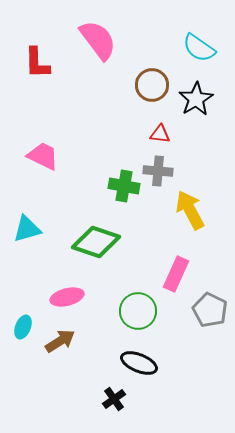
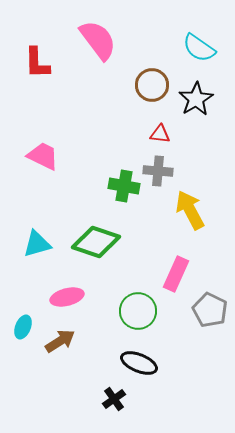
cyan triangle: moved 10 px right, 15 px down
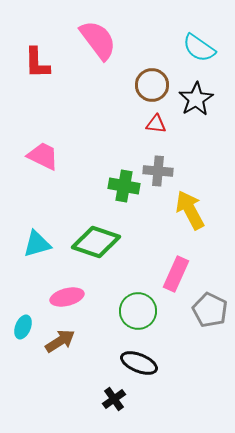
red triangle: moved 4 px left, 10 px up
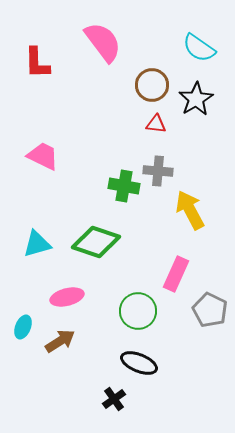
pink semicircle: moved 5 px right, 2 px down
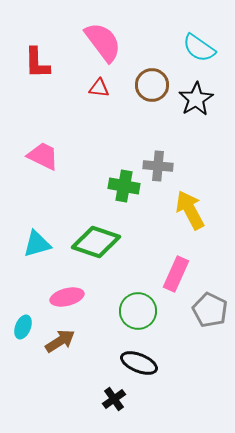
red triangle: moved 57 px left, 36 px up
gray cross: moved 5 px up
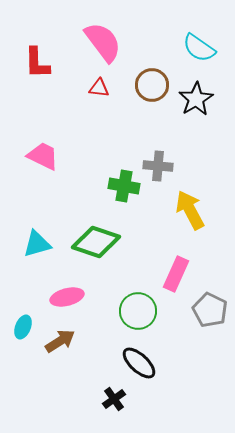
black ellipse: rotated 21 degrees clockwise
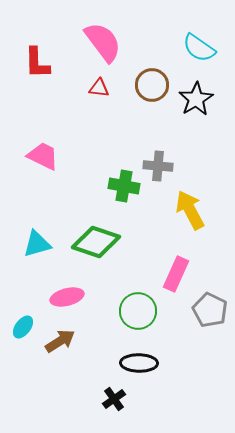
cyan ellipse: rotated 15 degrees clockwise
black ellipse: rotated 42 degrees counterclockwise
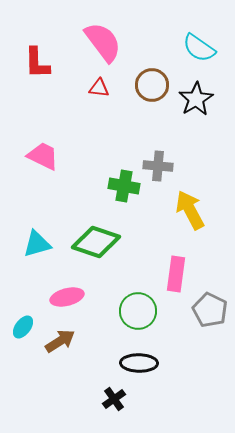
pink rectangle: rotated 16 degrees counterclockwise
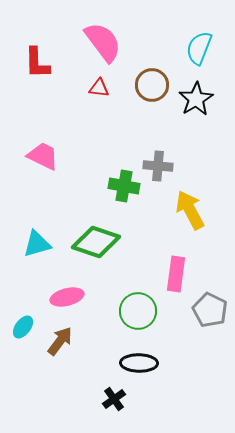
cyan semicircle: rotated 76 degrees clockwise
brown arrow: rotated 20 degrees counterclockwise
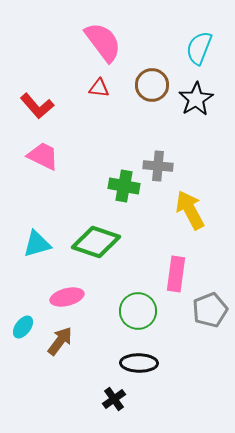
red L-shape: moved 43 px down; rotated 40 degrees counterclockwise
gray pentagon: rotated 24 degrees clockwise
